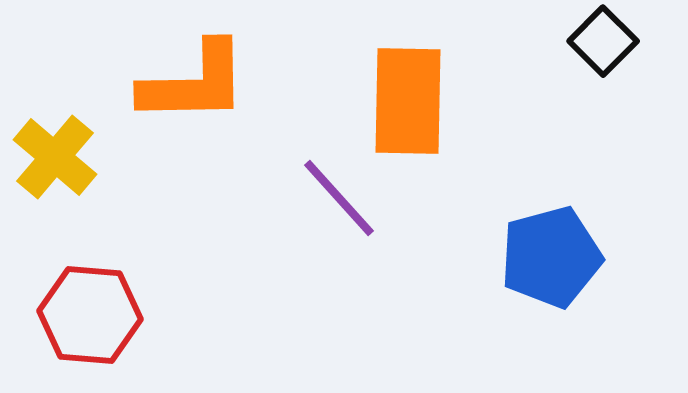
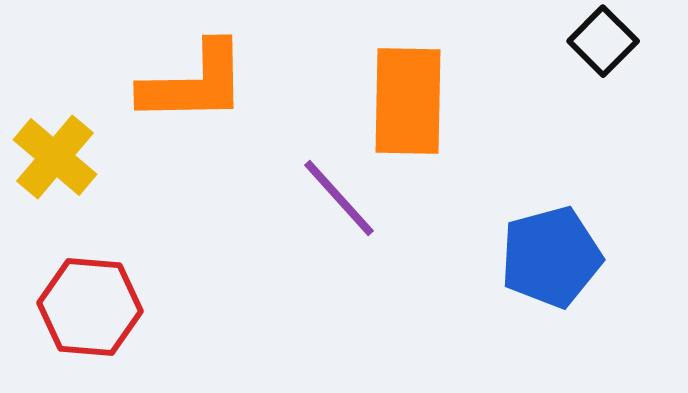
red hexagon: moved 8 px up
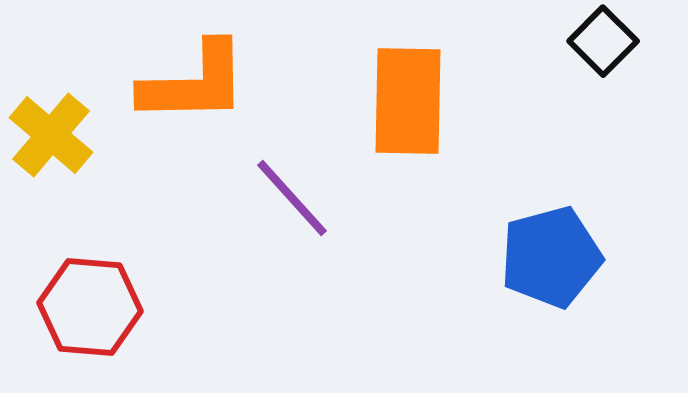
yellow cross: moved 4 px left, 22 px up
purple line: moved 47 px left
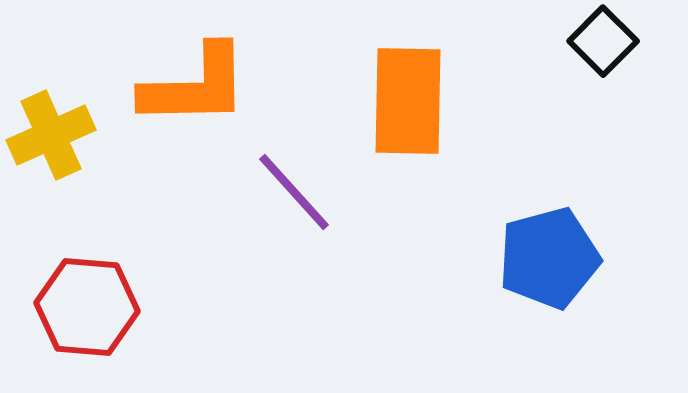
orange L-shape: moved 1 px right, 3 px down
yellow cross: rotated 26 degrees clockwise
purple line: moved 2 px right, 6 px up
blue pentagon: moved 2 px left, 1 px down
red hexagon: moved 3 px left
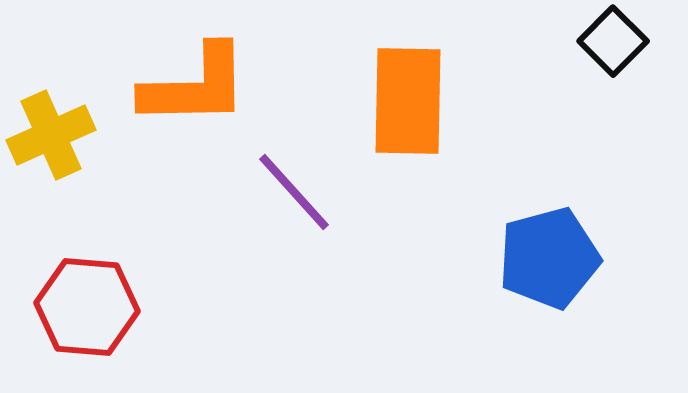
black square: moved 10 px right
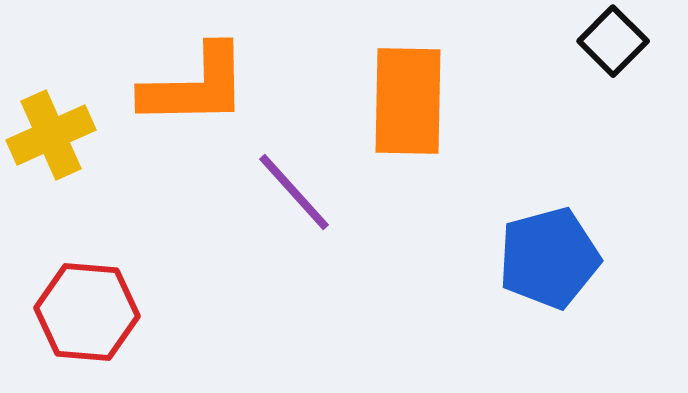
red hexagon: moved 5 px down
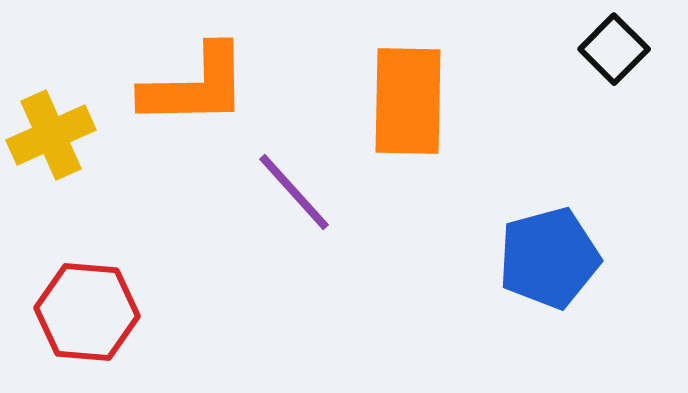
black square: moved 1 px right, 8 px down
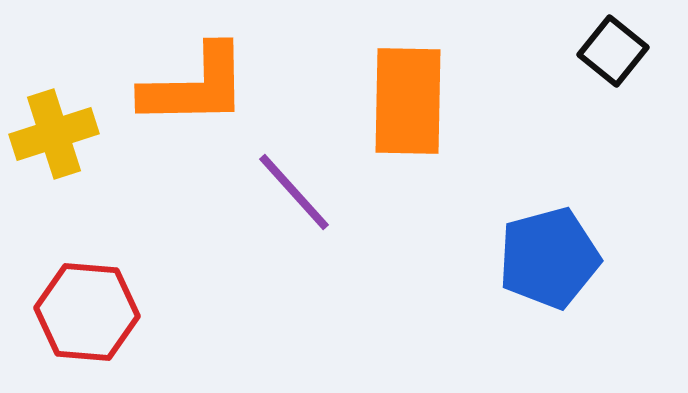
black square: moved 1 px left, 2 px down; rotated 6 degrees counterclockwise
yellow cross: moved 3 px right, 1 px up; rotated 6 degrees clockwise
